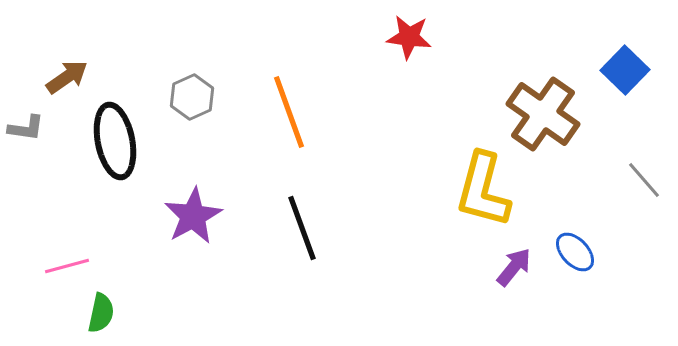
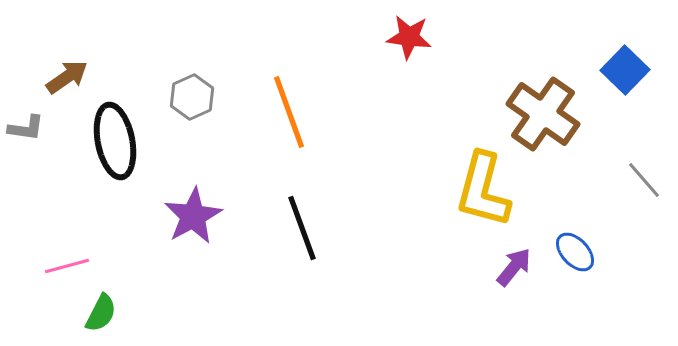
green semicircle: rotated 15 degrees clockwise
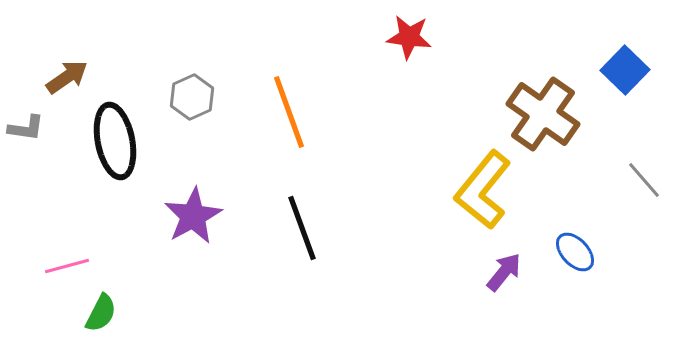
yellow L-shape: rotated 24 degrees clockwise
purple arrow: moved 10 px left, 5 px down
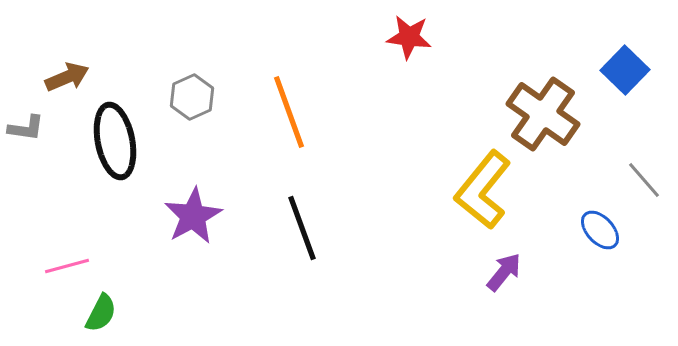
brown arrow: rotated 12 degrees clockwise
blue ellipse: moved 25 px right, 22 px up
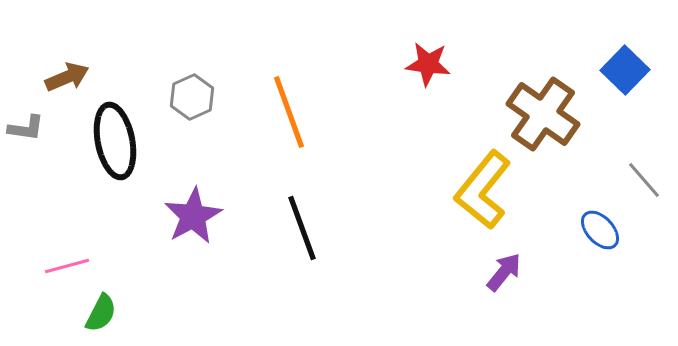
red star: moved 19 px right, 27 px down
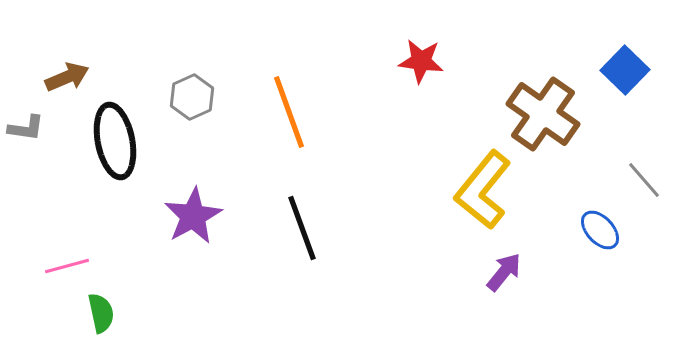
red star: moved 7 px left, 3 px up
green semicircle: rotated 39 degrees counterclockwise
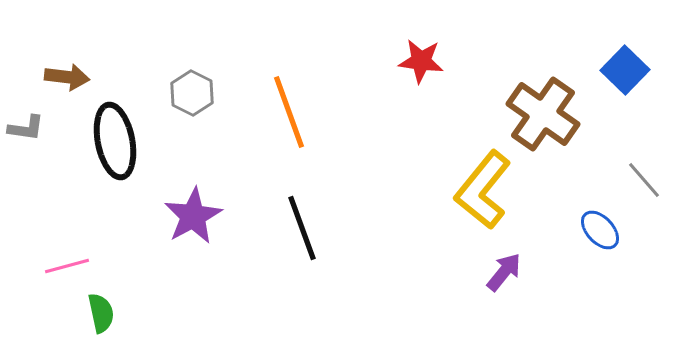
brown arrow: rotated 30 degrees clockwise
gray hexagon: moved 4 px up; rotated 9 degrees counterclockwise
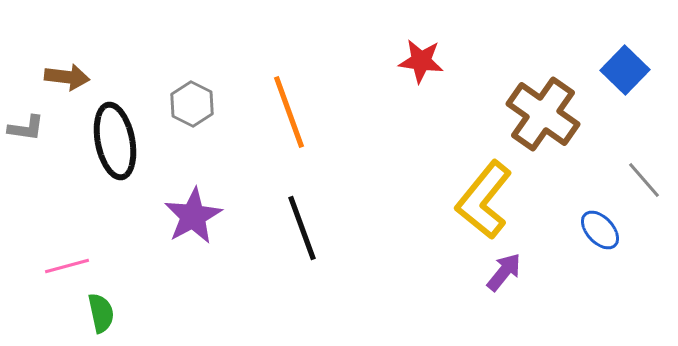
gray hexagon: moved 11 px down
yellow L-shape: moved 1 px right, 10 px down
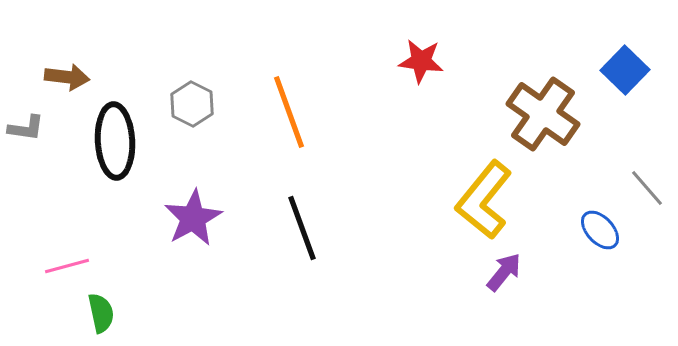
black ellipse: rotated 8 degrees clockwise
gray line: moved 3 px right, 8 px down
purple star: moved 2 px down
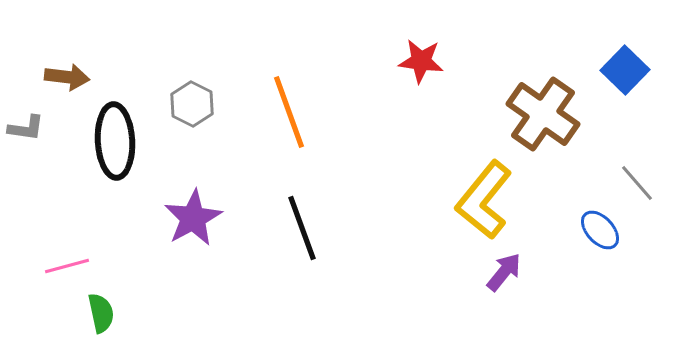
gray line: moved 10 px left, 5 px up
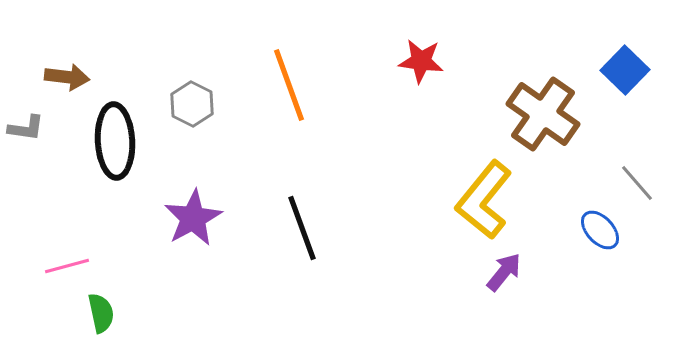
orange line: moved 27 px up
